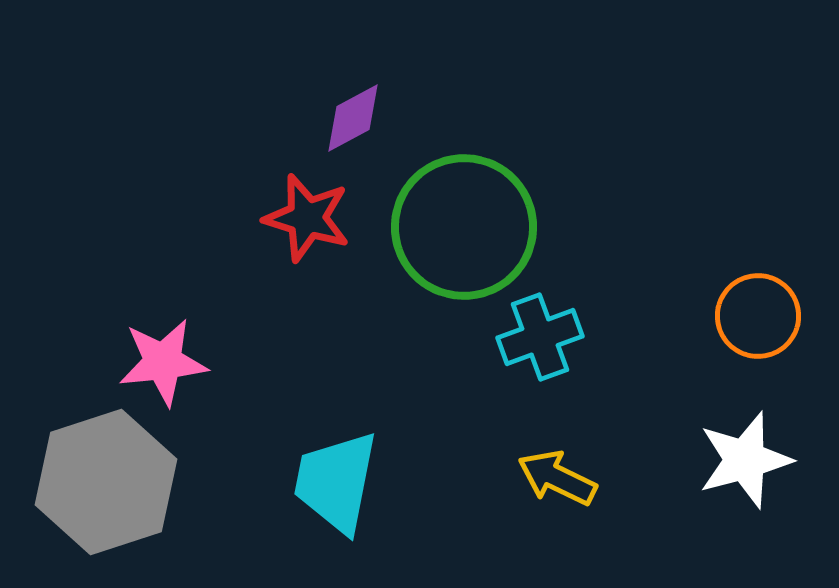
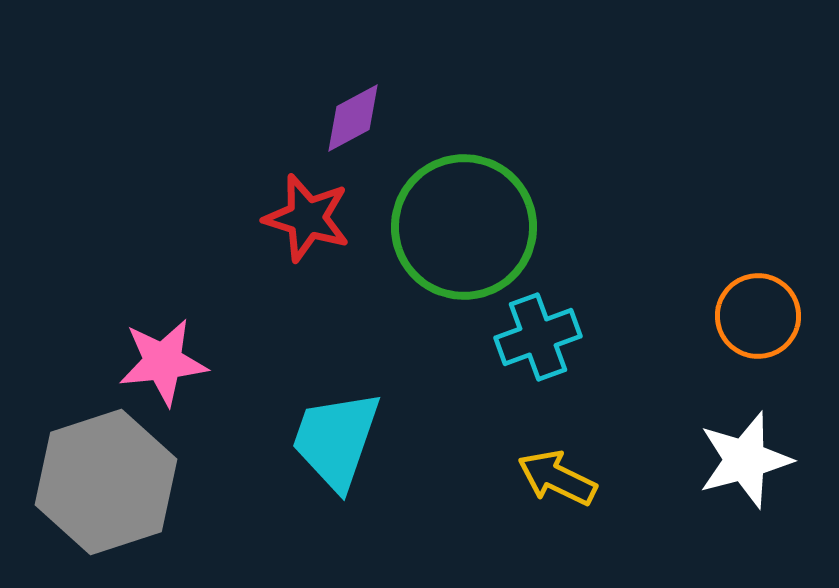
cyan cross: moved 2 px left
cyan trapezoid: moved 42 px up; rotated 8 degrees clockwise
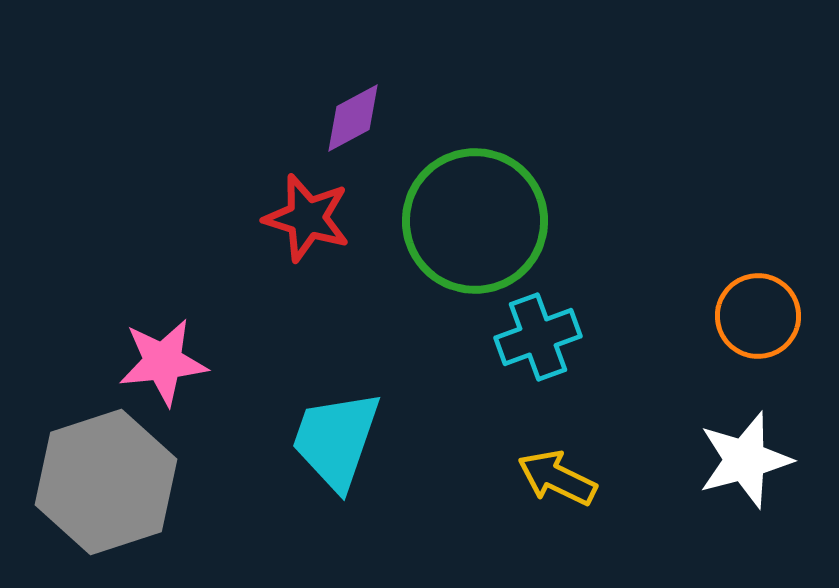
green circle: moved 11 px right, 6 px up
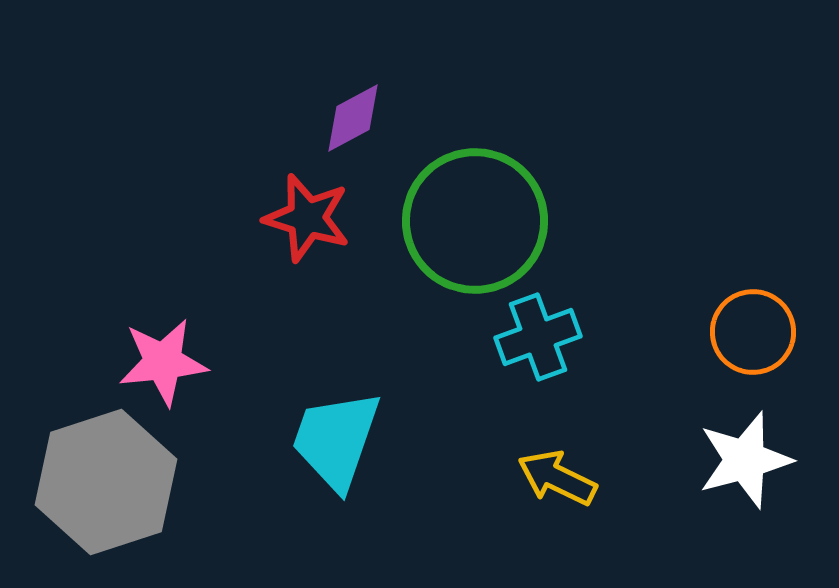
orange circle: moved 5 px left, 16 px down
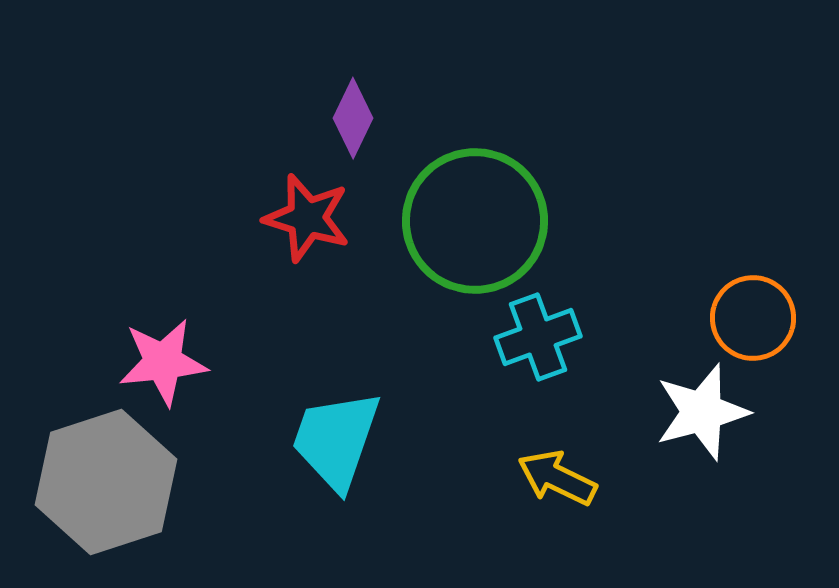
purple diamond: rotated 36 degrees counterclockwise
orange circle: moved 14 px up
white star: moved 43 px left, 48 px up
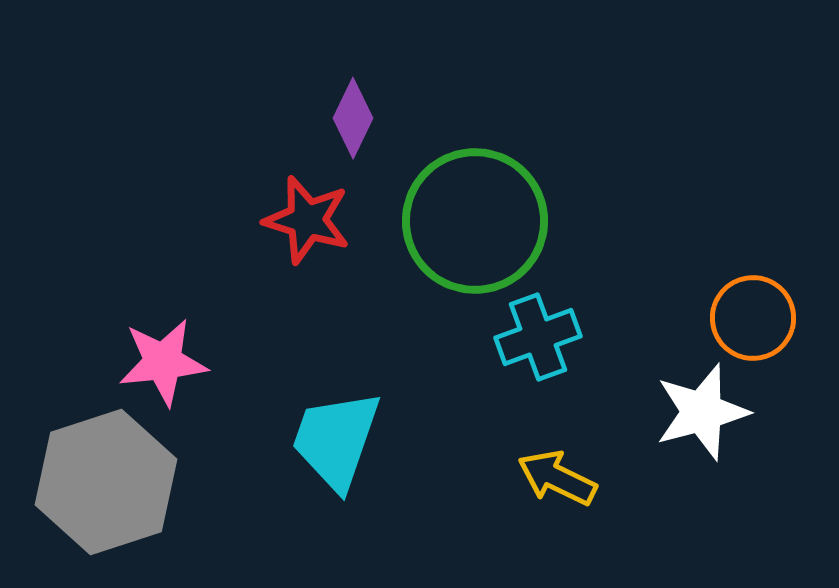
red star: moved 2 px down
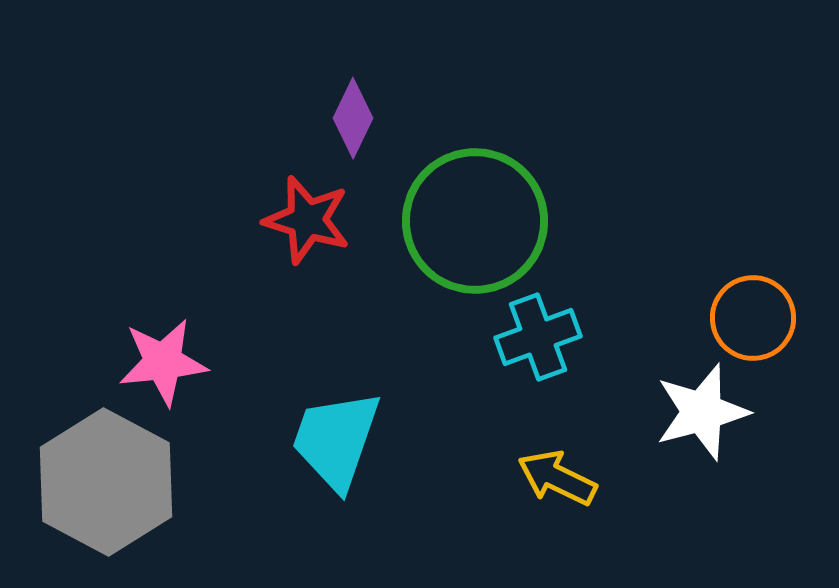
gray hexagon: rotated 14 degrees counterclockwise
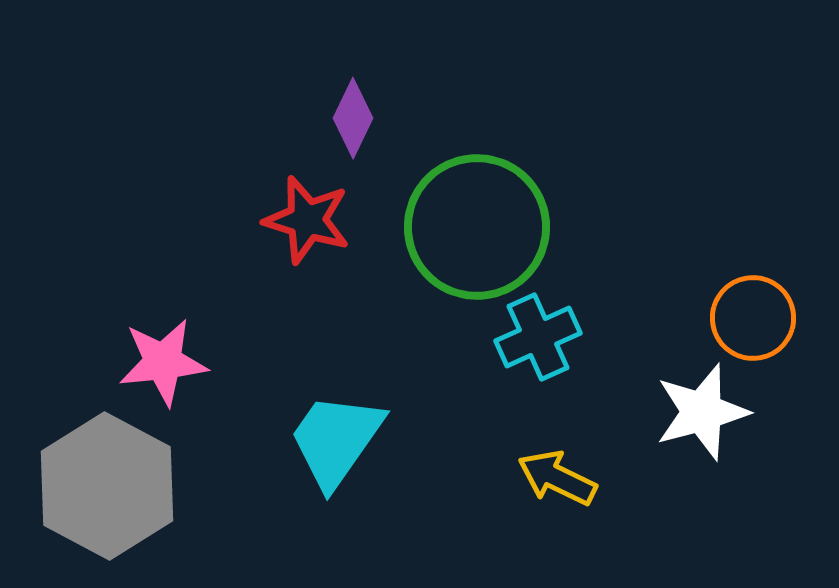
green circle: moved 2 px right, 6 px down
cyan cross: rotated 4 degrees counterclockwise
cyan trapezoid: rotated 16 degrees clockwise
gray hexagon: moved 1 px right, 4 px down
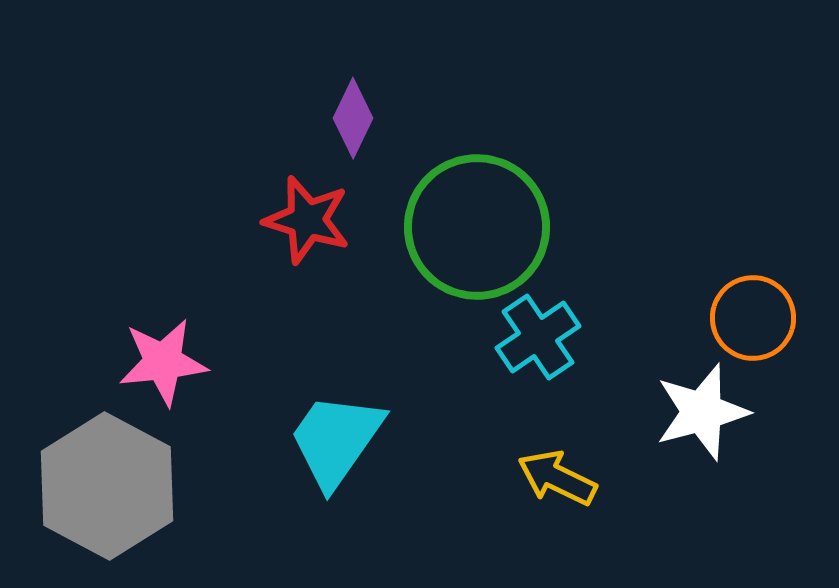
cyan cross: rotated 10 degrees counterclockwise
